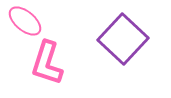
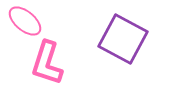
purple square: rotated 15 degrees counterclockwise
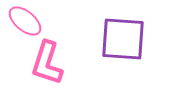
purple square: rotated 24 degrees counterclockwise
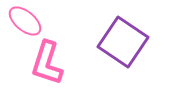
purple square: moved 3 px down; rotated 30 degrees clockwise
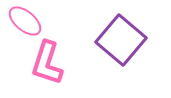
purple square: moved 2 px left, 2 px up; rotated 6 degrees clockwise
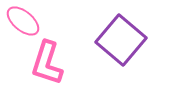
pink ellipse: moved 2 px left
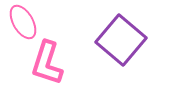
pink ellipse: moved 1 px down; rotated 20 degrees clockwise
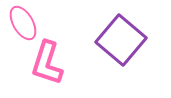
pink ellipse: moved 1 px down
